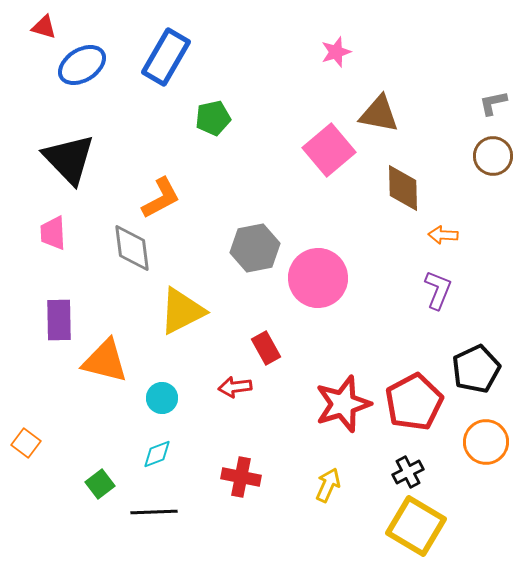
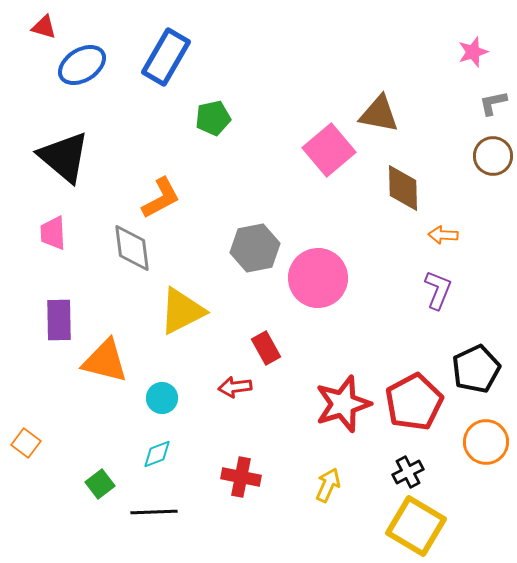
pink star: moved 137 px right
black triangle: moved 5 px left, 2 px up; rotated 6 degrees counterclockwise
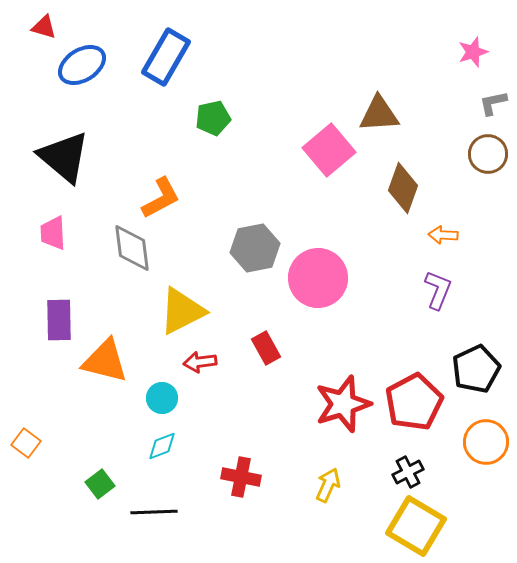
brown triangle: rotated 15 degrees counterclockwise
brown circle: moved 5 px left, 2 px up
brown diamond: rotated 21 degrees clockwise
red arrow: moved 35 px left, 25 px up
cyan diamond: moved 5 px right, 8 px up
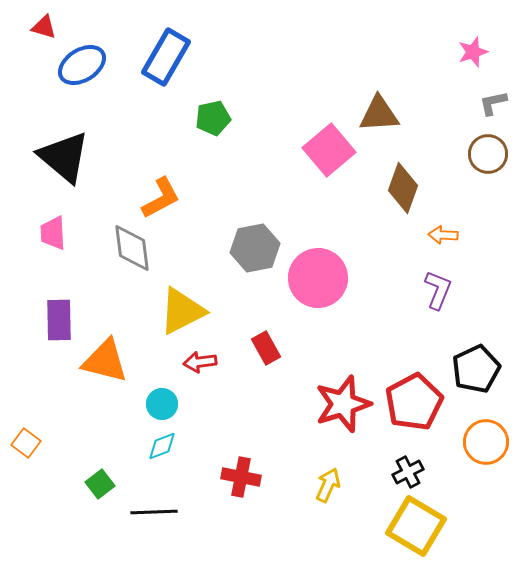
cyan circle: moved 6 px down
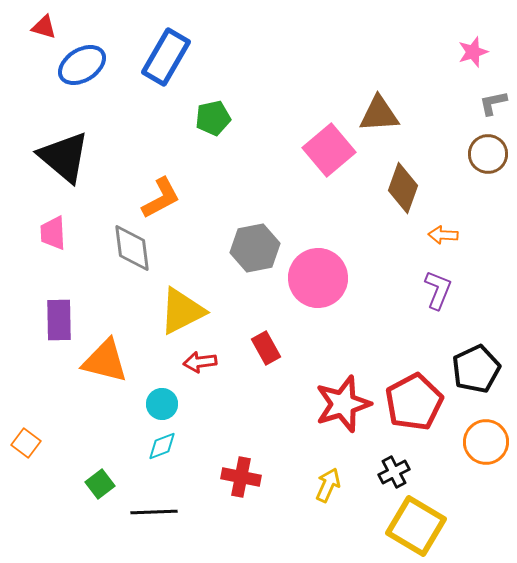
black cross: moved 14 px left
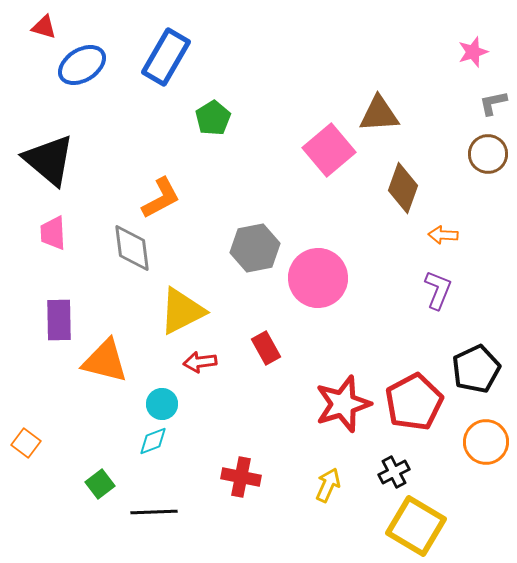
green pentagon: rotated 20 degrees counterclockwise
black triangle: moved 15 px left, 3 px down
cyan diamond: moved 9 px left, 5 px up
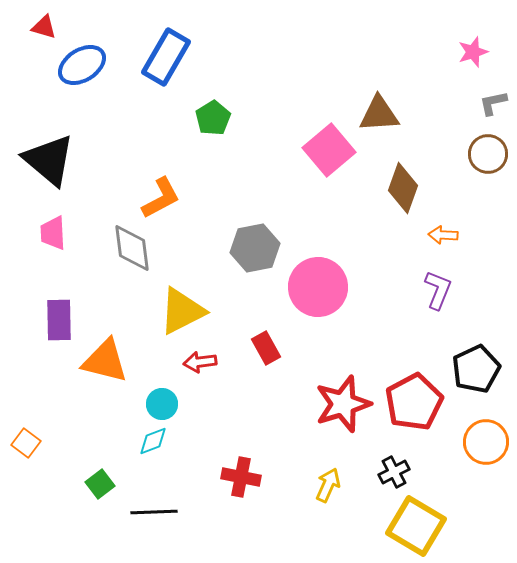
pink circle: moved 9 px down
